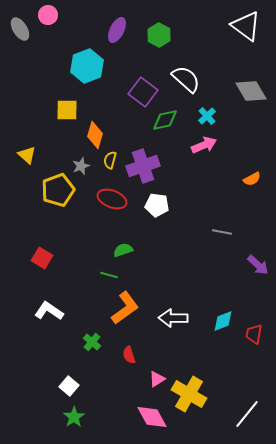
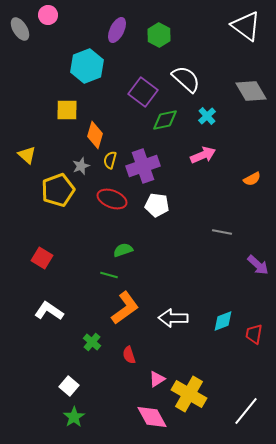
pink arrow: moved 1 px left, 10 px down
white line: moved 1 px left, 3 px up
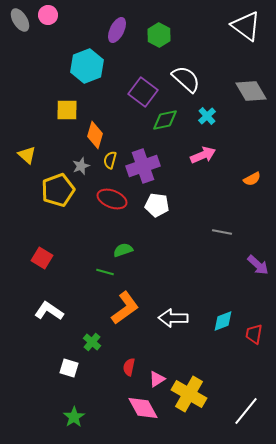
gray ellipse: moved 9 px up
green line: moved 4 px left, 3 px up
red semicircle: moved 12 px down; rotated 30 degrees clockwise
white square: moved 18 px up; rotated 24 degrees counterclockwise
pink diamond: moved 9 px left, 9 px up
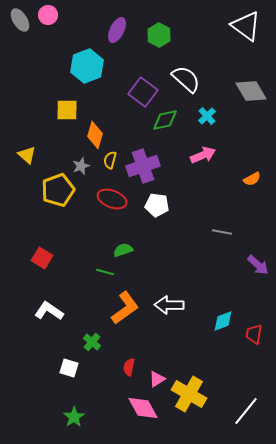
white arrow: moved 4 px left, 13 px up
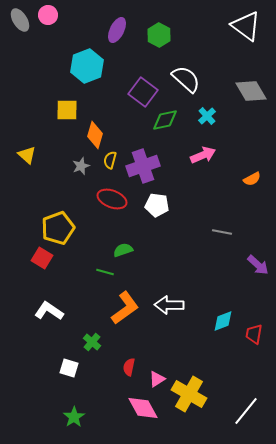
yellow pentagon: moved 38 px down
